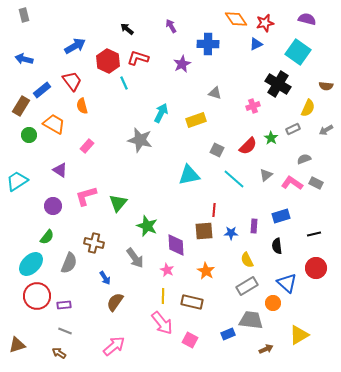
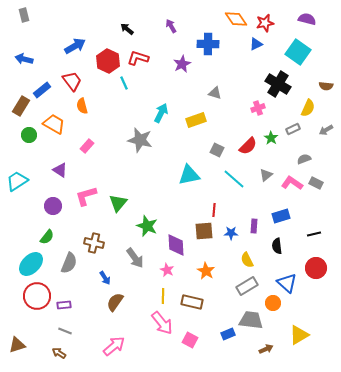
pink cross at (253, 106): moved 5 px right, 2 px down
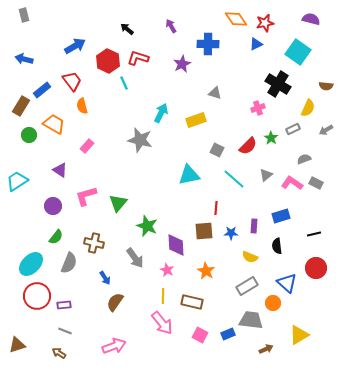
purple semicircle at (307, 19): moved 4 px right
red line at (214, 210): moved 2 px right, 2 px up
green semicircle at (47, 237): moved 9 px right
yellow semicircle at (247, 260): moved 3 px right, 3 px up; rotated 42 degrees counterclockwise
pink square at (190, 340): moved 10 px right, 5 px up
pink arrow at (114, 346): rotated 20 degrees clockwise
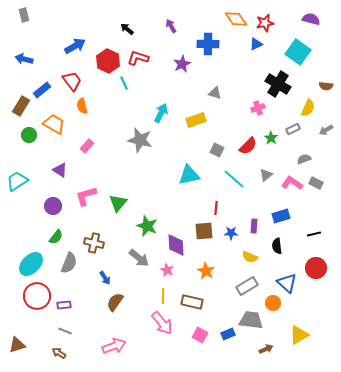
gray arrow at (135, 258): moved 4 px right; rotated 15 degrees counterclockwise
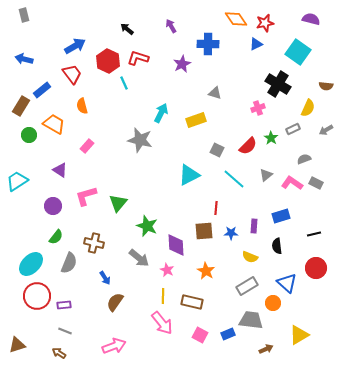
red trapezoid at (72, 81): moved 7 px up
cyan triangle at (189, 175): rotated 15 degrees counterclockwise
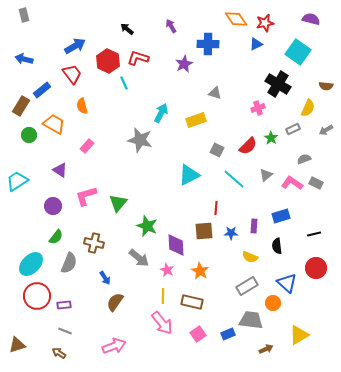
purple star at (182, 64): moved 2 px right
orange star at (206, 271): moved 6 px left
pink square at (200, 335): moved 2 px left, 1 px up; rotated 28 degrees clockwise
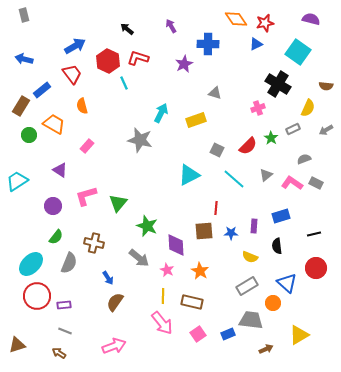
blue arrow at (105, 278): moved 3 px right
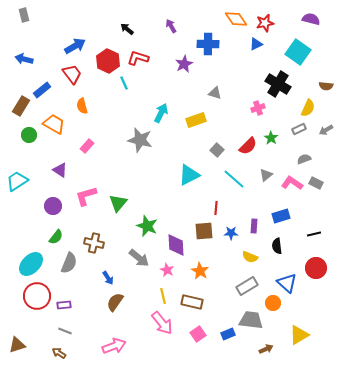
gray rectangle at (293, 129): moved 6 px right
gray square at (217, 150): rotated 16 degrees clockwise
yellow line at (163, 296): rotated 14 degrees counterclockwise
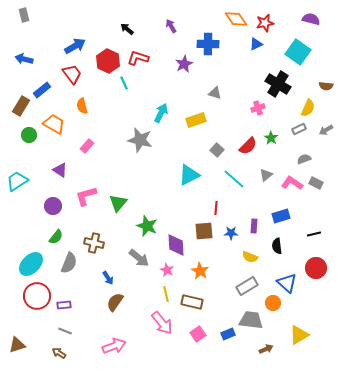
yellow line at (163, 296): moved 3 px right, 2 px up
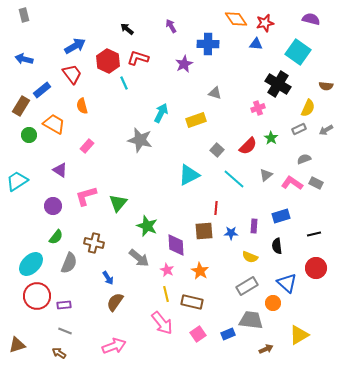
blue triangle at (256, 44): rotated 32 degrees clockwise
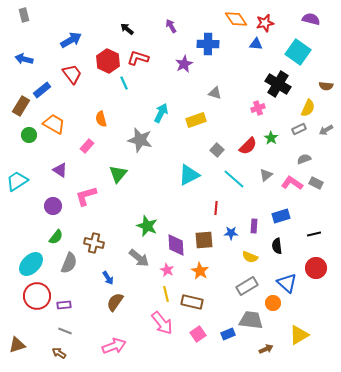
blue arrow at (75, 46): moved 4 px left, 6 px up
orange semicircle at (82, 106): moved 19 px right, 13 px down
green triangle at (118, 203): moved 29 px up
brown square at (204, 231): moved 9 px down
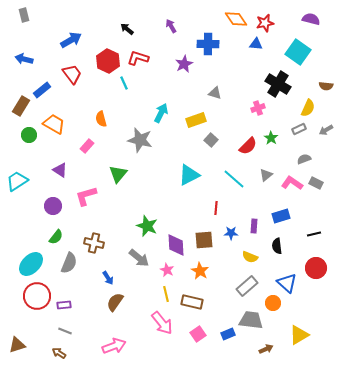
gray square at (217, 150): moved 6 px left, 10 px up
gray rectangle at (247, 286): rotated 10 degrees counterclockwise
